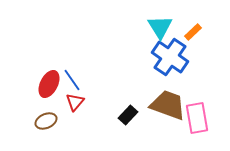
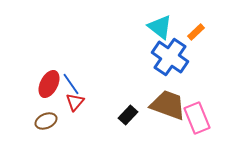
cyan triangle: rotated 20 degrees counterclockwise
orange rectangle: moved 3 px right
blue line: moved 1 px left, 4 px down
pink rectangle: rotated 12 degrees counterclockwise
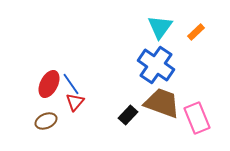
cyan triangle: rotated 28 degrees clockwise
blue cross: moved 14 px left, 8 px down
brown trapezoid: moved 6 px left, 2 px up
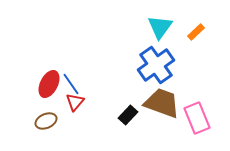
blue cross: rotated 21 degrees clockwise
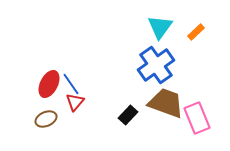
brown trapezoid: moved 4 px right
brown ellipse: moved 2 px up
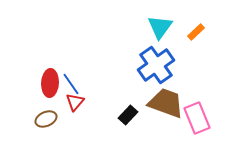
red ellipse: moved 1 px right, 1 px up; rotated 24 degrees counterclockwise
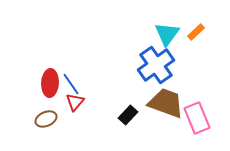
cyan triangle: moved 7 px right, 7 px down
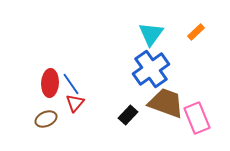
cyan triangle: moved 16 px left
blue cross: moved 5 px left, 4 px down
red triangle: moved 1 px down
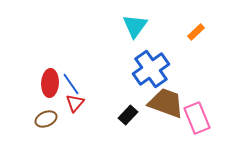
cyan triangle: moved 16 px left, 8 px up
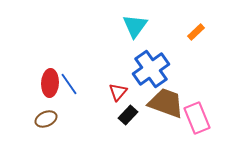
blue line: moved 2 px left
red triangle: moved 43 px right, 11 px up
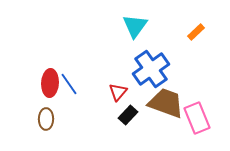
brown ellipse: rotated 65 degrees counterclockwise
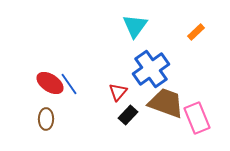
red ellipse: rotated 60 degrees counterclockwise
